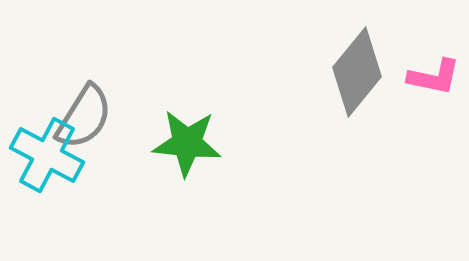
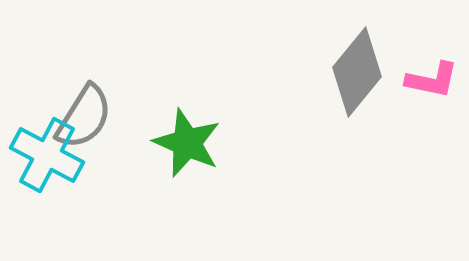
pink L-shape: moved 2 px left, 3 px down
green star: rotated 18 degrees clockwise
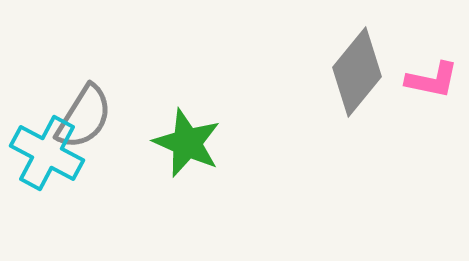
cyan cross: moved 2 px up
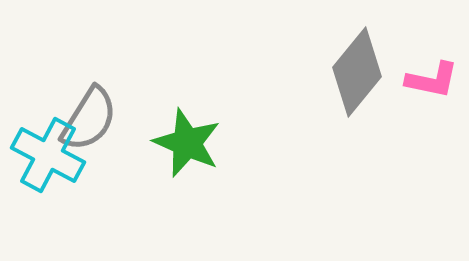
gray semicircle: moved 5 px right, 2 px down
cyan cross: moved 1 px right, 2 px down
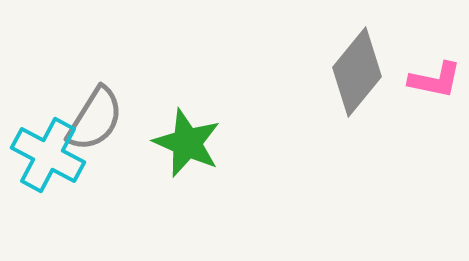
pink L-shape: moved 3 px right
gray semicircle: moved 6 px right
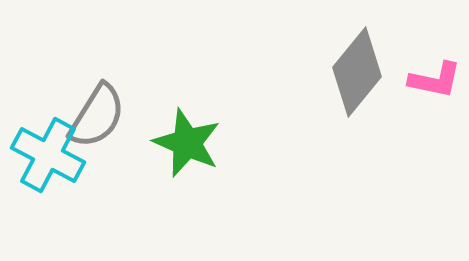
gray semicircle: moved 2 px right, 3 px up
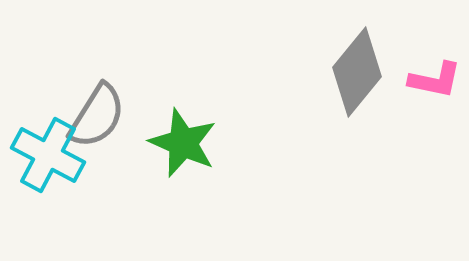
green star: moved 4 px left
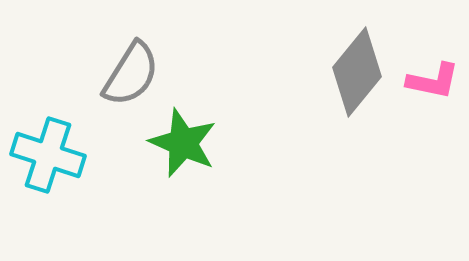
pink L-shape: moved 2 px left, 1 px down
gray semicircle: moved 34 px right, 42 px up
cyan cross: rotated 10 degrees counterclockwise
